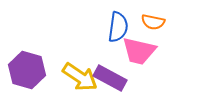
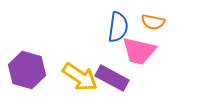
purple rectangle: moved 2 px right
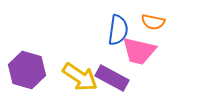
blue semicircle: moved 3 px down
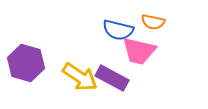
blue semicircle: rotated 96 degrees clockwise
purple hexagon: moved 1 px left, 7 px up
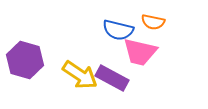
pink trapezoid: moved 1 px right, 1 px down
purple hexagon: moved 1 px left, 3 px up
yellow arrow: moved 2 px up
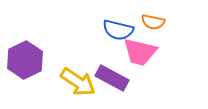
purple hexagon: rotated 18 degrees clockwise
yellow arrow: moved 2 px left, 7 px down
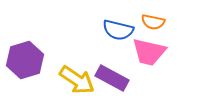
pink trapezoid: moved 9 px right
purple hexagon: rotated 9 degrees clockwise
yellow arrow: moved 1 px left, 2 px up
